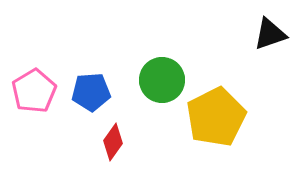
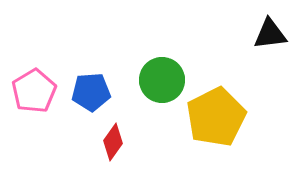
black triangle: rotated 12 degrees clockwise
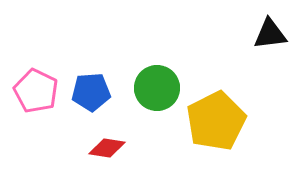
green circle: moved 5 px left, 8 px down
pink pentagon: moved 2 px right; rotated 15 degrees counterclockwise
yellow pentagon: moved 4 px down
red diamond: moved 6 px left, 6 px down; rotated 63 degrees clockwise
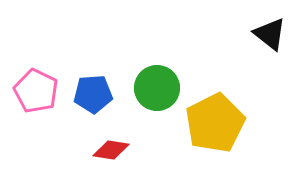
black triangle: rotated 45 degrees clockwise
blue pentagon: moved 2 px right, 2 px down
yellow pentagon: moved 1 px left, 2 px down
red diamond: moved 4 px right, 2 px down
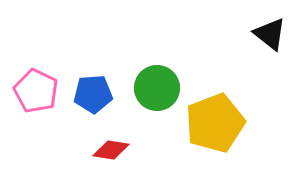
yellow pentagon: rotated 6 degrees clockwise
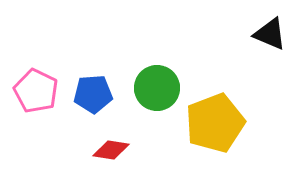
black triangle: rotated 15 degrees counterclockwise
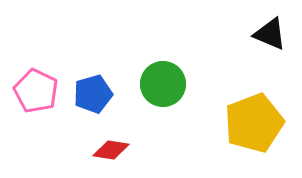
green circle: moved 6 px right, 4 px up
blue pentagon: rotated 12 degrees counterclockwise
yellow pentagon: moved 39 px right
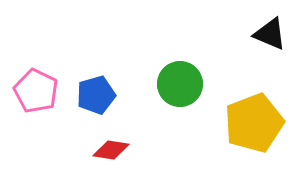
green circle: moved 17 px right
blue pentagon: moved 3 px right, 1 px down
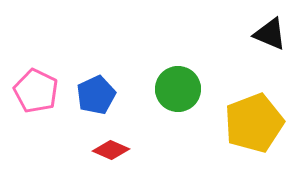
green circle: moved 2 px left, 5 px down
blue pentagon: rotated 9 degrees counterclockwise
red diamond: rotated 15 degrees clockwise
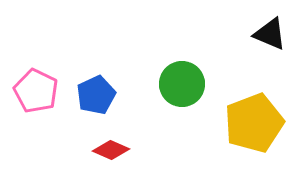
green circle: moved 4 px right, 5 px up
